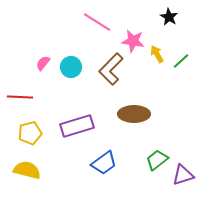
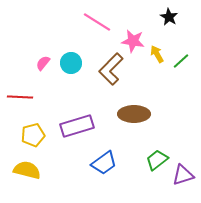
cyan circle: moved 4 px up
yellow pentagon: moved 3 px right, 2 px down
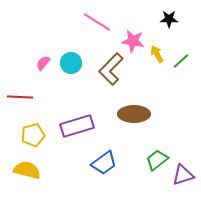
black star: moved 2 px down; rotated 30 degrees counterclockwise
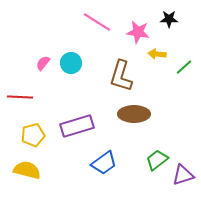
pink star: moved 5 px right, 9 px up
yellow arrow: rotated 54 degrees counterclockwise
green line: moved 3 px right, 6 px down
brown L-shape: moved 10 px right, 7 px down; rotated 28 degrees counterclockwise
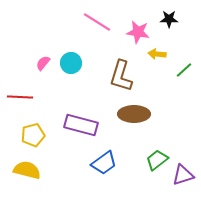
green line: moved 3 px down
purple rectangle: moved 4 px right, 1 px up; rotated 32 degrees clockwise
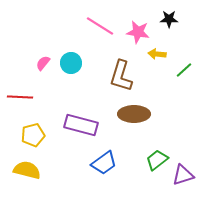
pink line: moved 3 px right, 4 px down
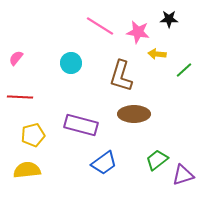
pink semicircle: moved 27 px left, 5 px up
yellow semicircle: rotated 20 degrees counterclockwise
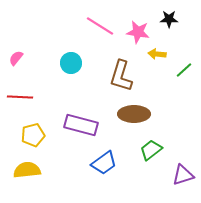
green trapezoid: moved 6 px left, 10 px up
